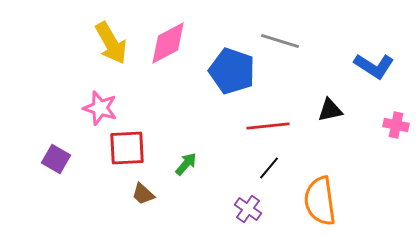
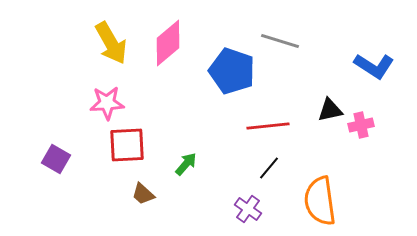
pink diamond: rotated 12 degrees counterclockwise
pink star: moved 7 px right, 5 px up; rotated 20 degrees counterclockwise
pink cross: moved 35 px left; rotated 25 degrees counterclockwise
red square: moved 3 px up
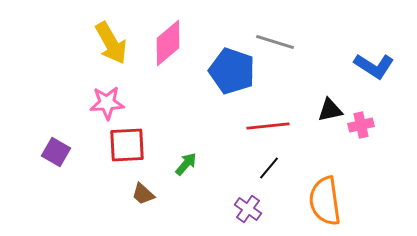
gray line: moved 5 px left, 1 px down
purple square: moved 7 px up
orange semicircle: moved 5 px right
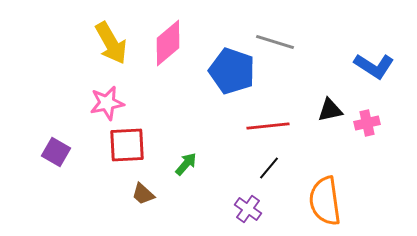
pink star: rotated 8 degrees counterclockwise
pink cross: moved 6 px right, 2 px up
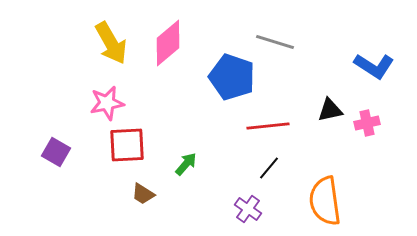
blue pentagon: moved 6 px down
brown trapezoid: rotated 10 degrees counterclockwise
